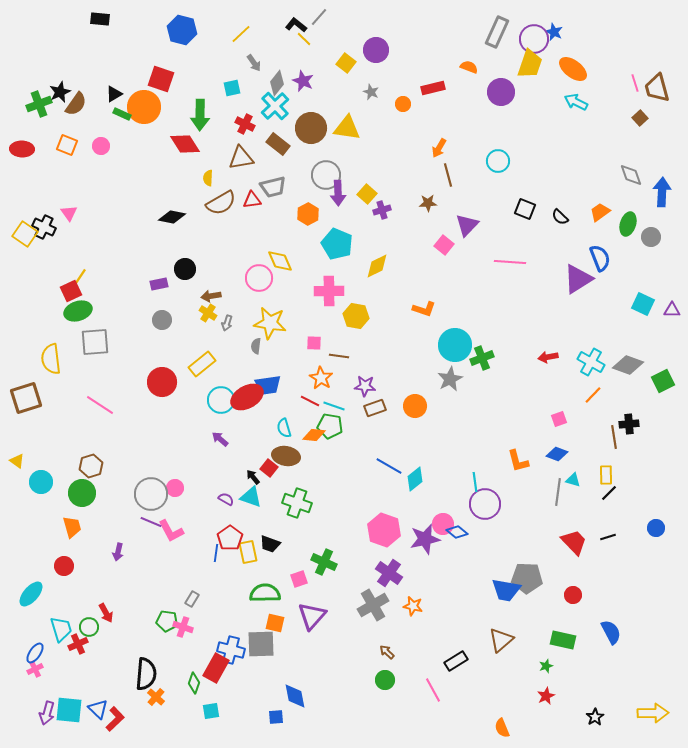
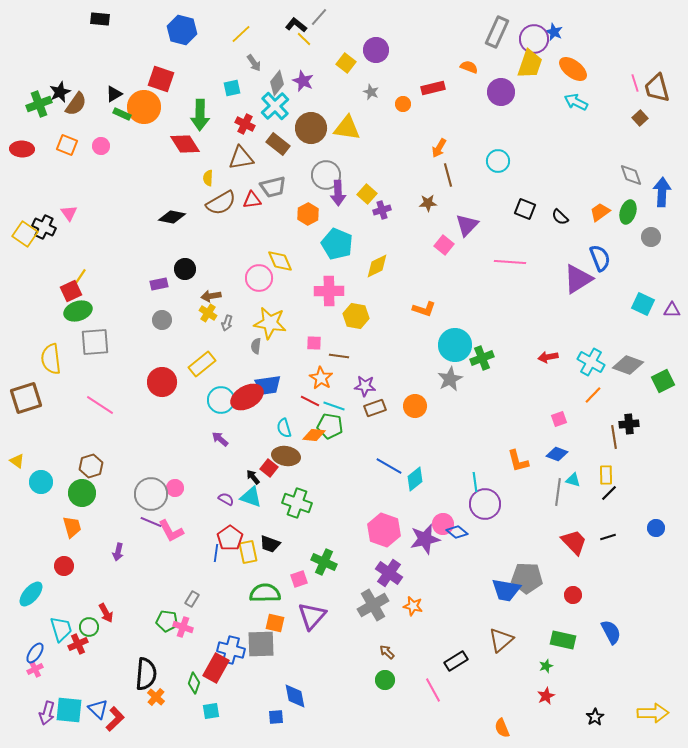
green ellipse at (628, 224): moved 12 px up
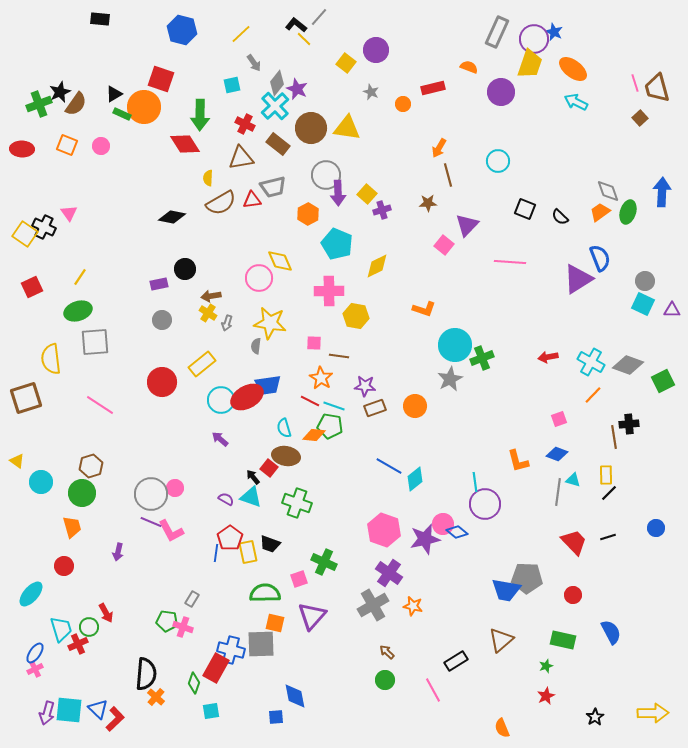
purple star at (303, 81): moved 6 px left, 8 px down
cyan square at (232, 88): moved 3 px up
gray diamond at (631, 175): moved 23 px left, 16 px down
gray circle at (651, 237): moved 6 px left, 44 px down
red square at (71, 291): moved 39 px left, 4 px up
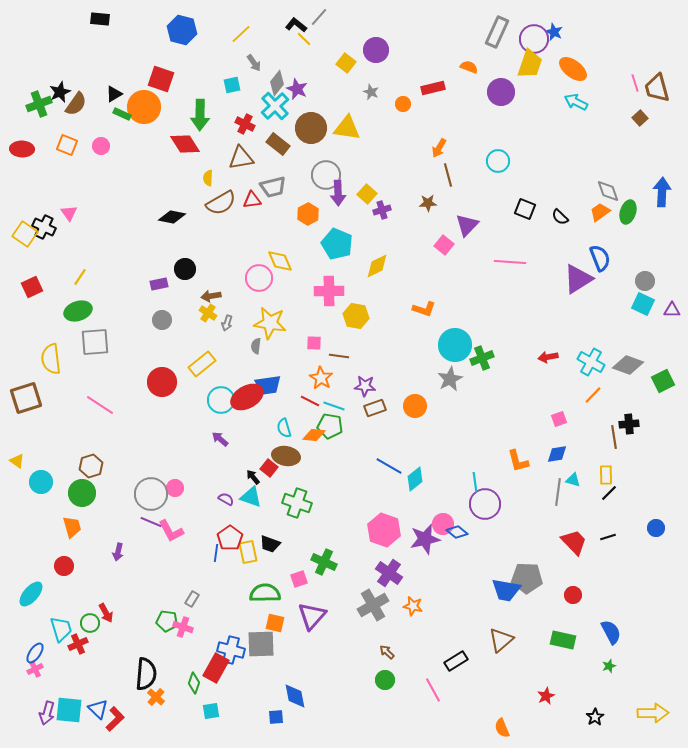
blue diamond at (557, 454): rotated 30 degrees counterclockwise
green circle at (89, 627): moved 1 px right, 4 px up
green star at (546, 666): moved 63 px right
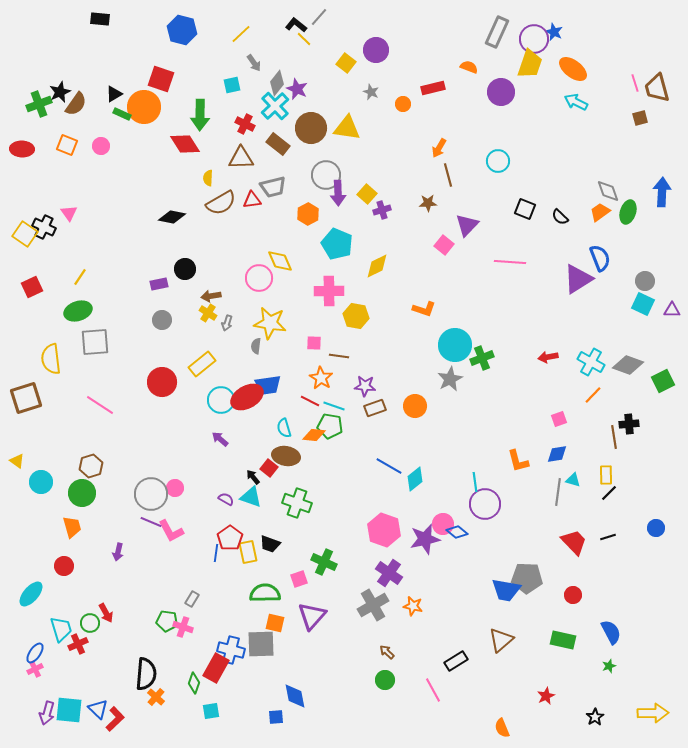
brown square at (640, 118): rotated 28 degrees clockwise
brown triangle at (241, 158): rotated 8 degrees clockwise
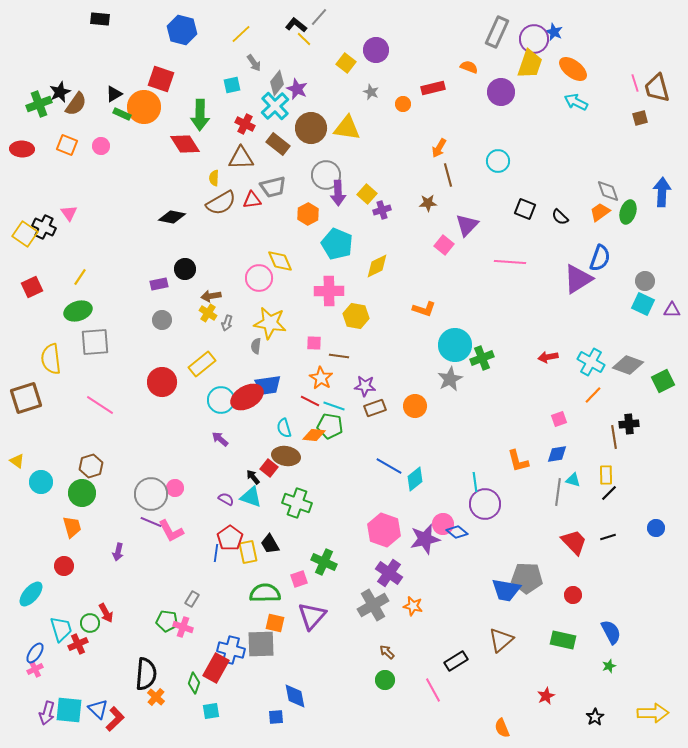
yellow semicircle at (208, 178): moved 6 px right
blue semicircle at (600, 258): rotated 40 degrees clockwise
black trapezoid at (270, 544): rotated 40 degrees clockwise
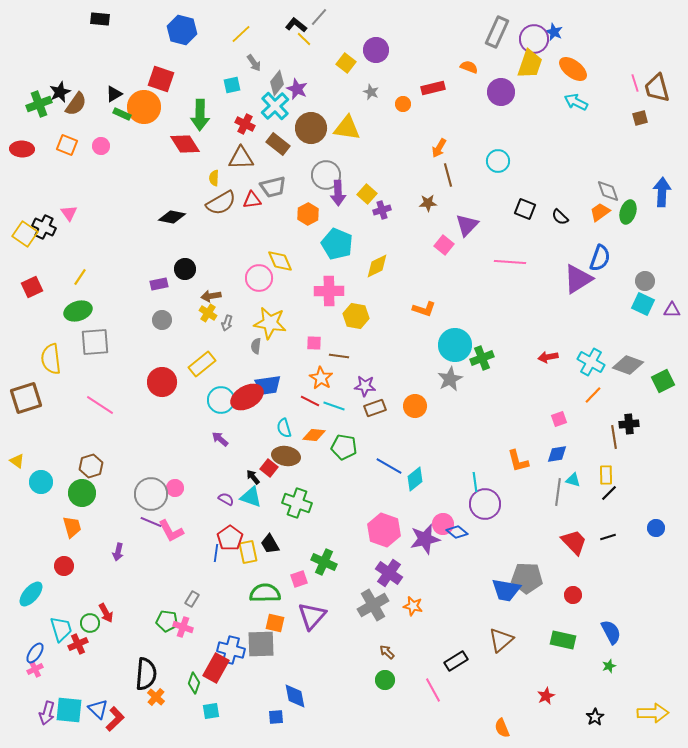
green pentagon at (330, 426): moved 14 px right, 21 px down
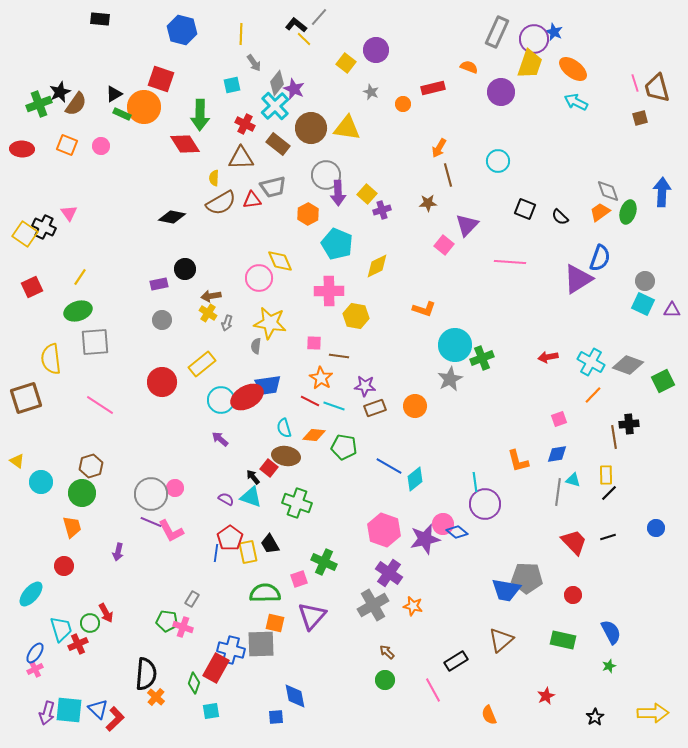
yellow line at (241, 34): rotated 45 degrees counterclockwise
purple star at (297, 89): moved 3 px left
orange semicircle at (502, 728): moved 13 px left, 13 px up
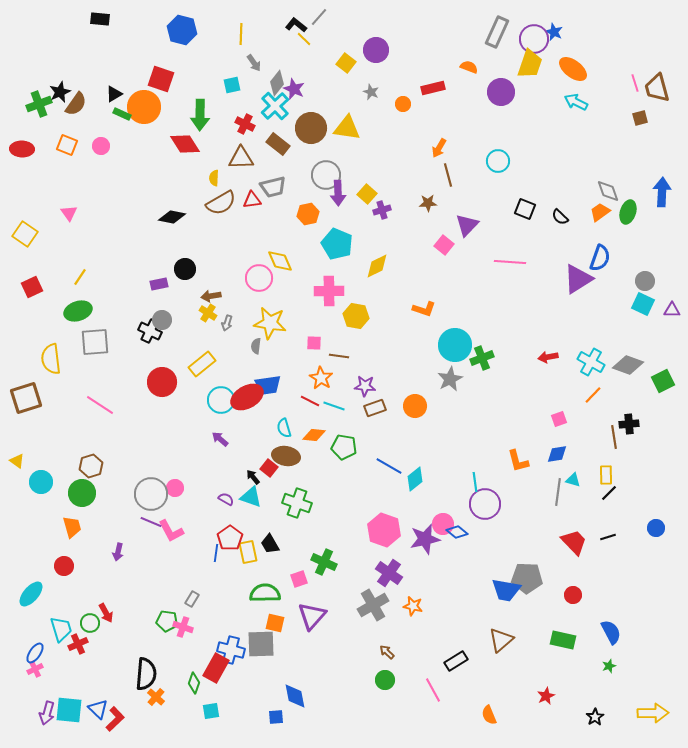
orange hexagon at (308, 214): rotated 15 degrees clockwise
black cross at (44, 227): moved 106 px right, 104 px down
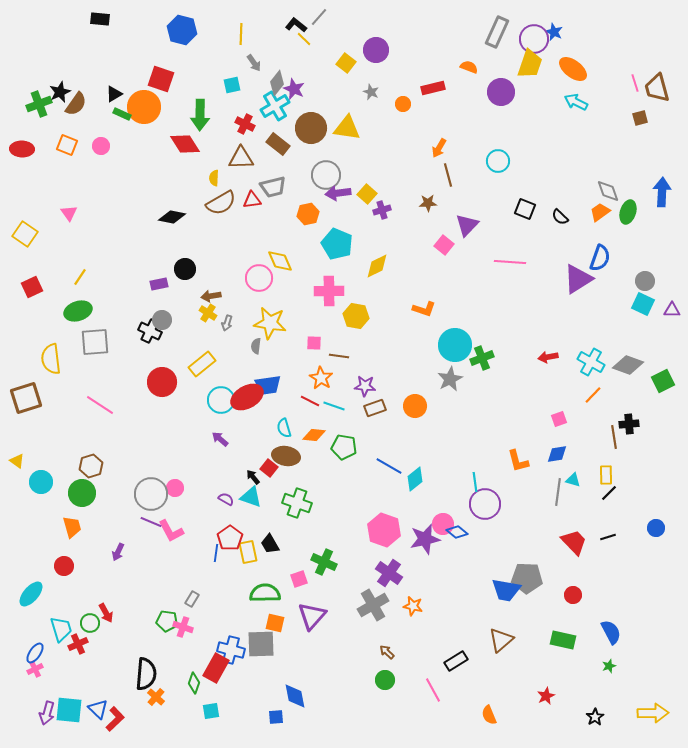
cyan cross at (275, 106): rotated 12 degrees clockwise
purple arrow at (338, 193): rotated 85 degrees clockwise
purple arrow at (118, 552): rotated 12 degrees clockwise
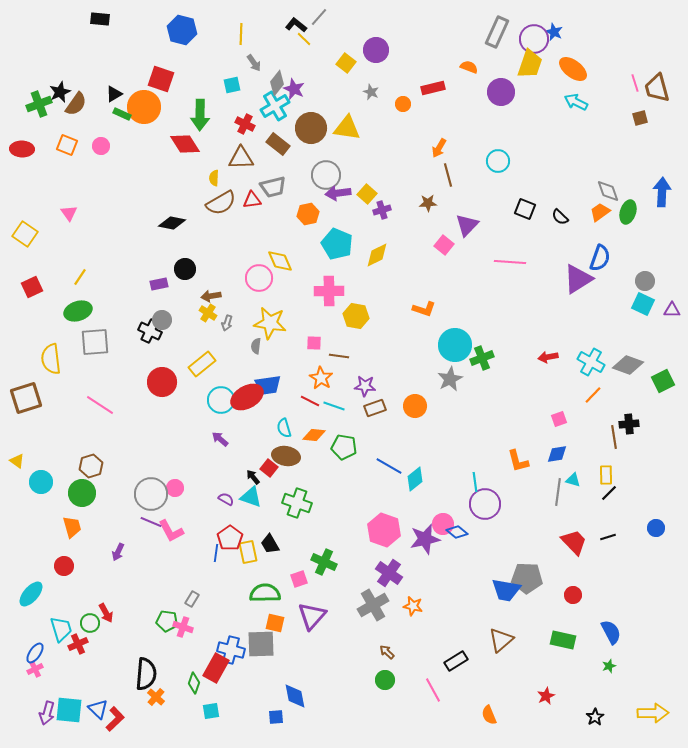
black diamond at (172, 217): moved 6 px down
yellow diamond at (377, 266): moved 11 px up
